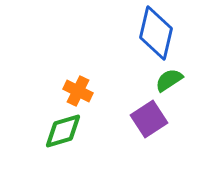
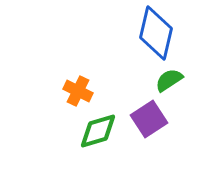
green diamond: moved 35 px right
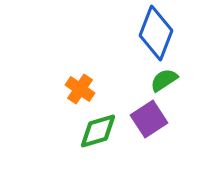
blue diamond: rotated 8 degrees clockwise
green semicircle: moved 5 px left
orange cross: moved 2 px right, 2 px up; rotated 8 degrees clockwise
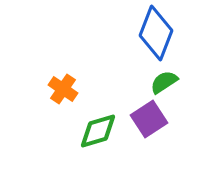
green semicircle: moved 2 px down
orange cross: moved 17 px left
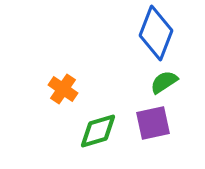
purple square: moved 4 px right, 4 px down; rotated 21 degrees clockwise
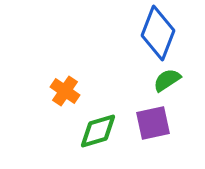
blue diamond: moved 2 px right
green semicircle: moved 3 px right, 2 px up
orange cross: moved 2 px right, 2 px down
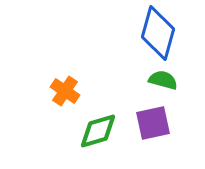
blue diamond: rotated 6 degrees counterclockwise
green semicircle: moved 4 px left; rotated 48 degrees clockwise
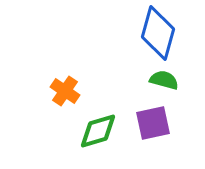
green semicircle: moved 1 px right
